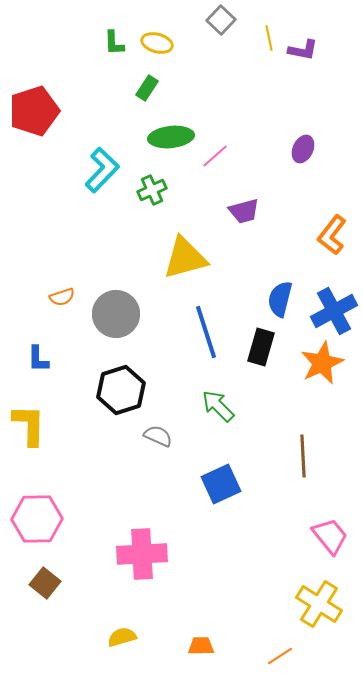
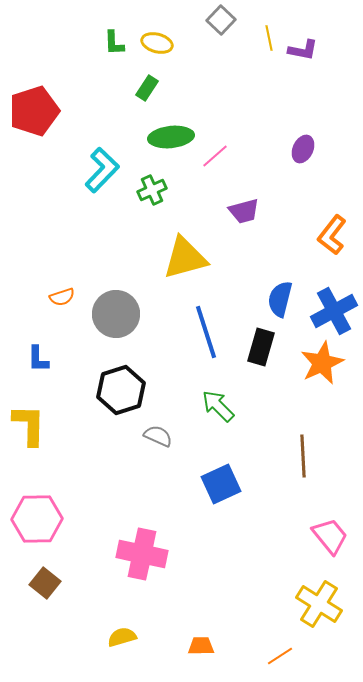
pink cross: rotated 15 degrees clockwise
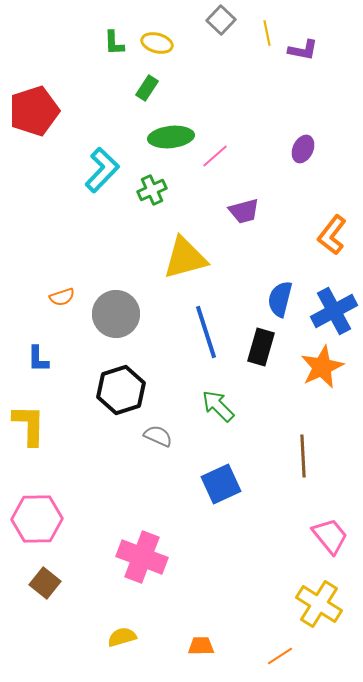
yellow line: moved 2 px left, 5 px up
orange star: moved 4 px down
pink cross: moved 3 px down; rotated 9 degrees clockwise
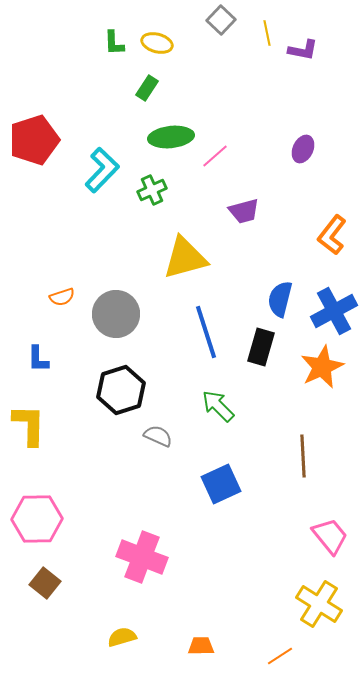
red pentagon: moved 29 px down
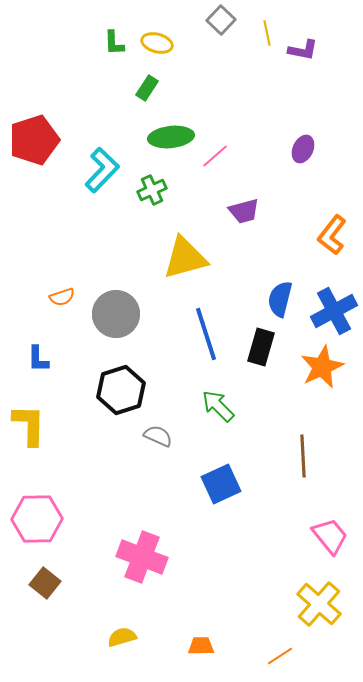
blue line: moved 2 px down
yellow cross: rotated 9 degrees clockwise
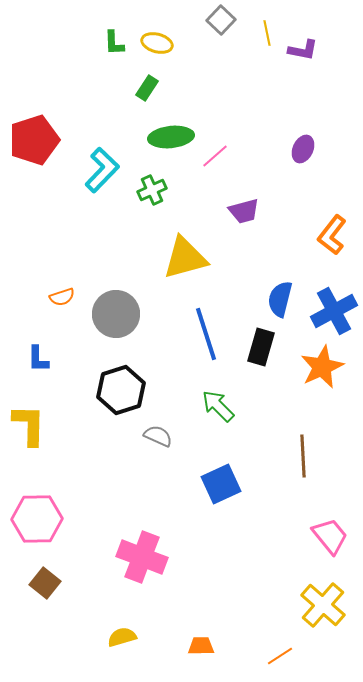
yellow cross: moved 4 px right, 1 px down
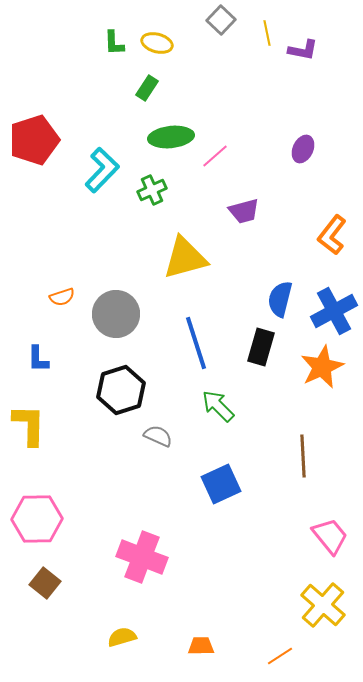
blue line: moved 10 px left, 9 px down
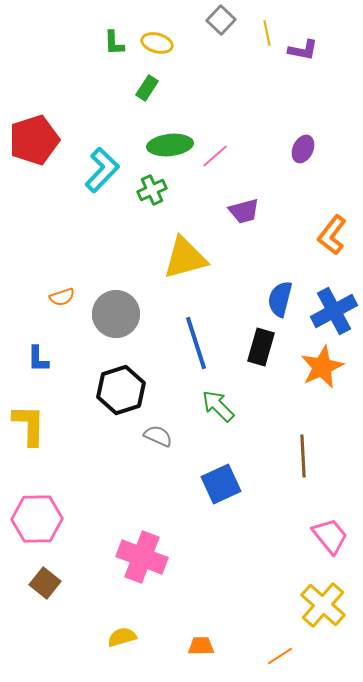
green ellipse: moved 1 px left, 8 px down
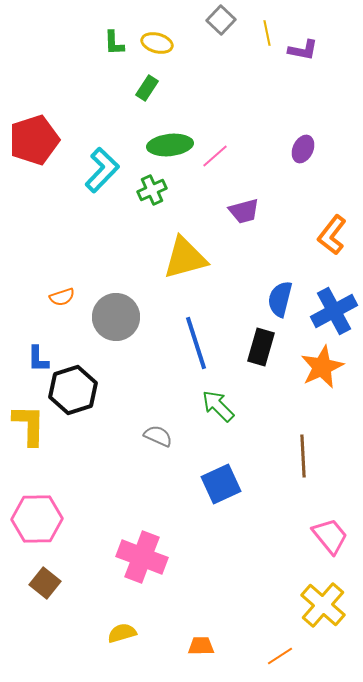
gray circle: moved 3 px down
black hexagon: moved 48 px left
yellow semicircle: moved 4 px up
